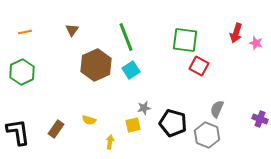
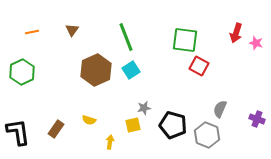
orange line: moved 7 px right
brown hexagon: moved 5 px down
gray semicircle: moved 3 px right
purple cross: moved 3 px left
black pentagon: moved 2 px down
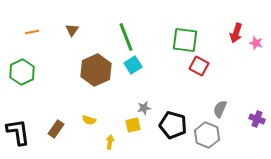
cyan square: moved 2 px right, 5 px up
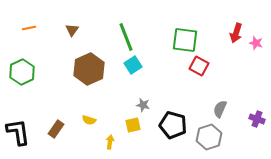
orange line: moved 3 px left, 4 px up
brown hexagon: moved 7 px left, 1 px up
gray star: moved 1 px left, 3 px up; rotated 24 degrees clockwise
gray hexagon: moved 2 px right, 2 px down; rotated 20 degrees clockwise
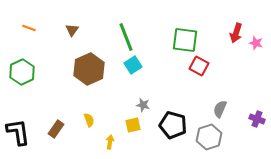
orange line: rotated 32 degrees clockwise
yellow semicircle: rotated 128 degrees counterclockwise
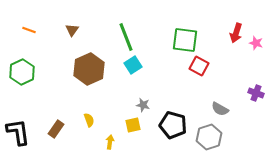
orange line: moved 2 px down
gray semicircle: rotated 84 degrees counterclockwise
purple cross: moved 1 px left, 26 px up
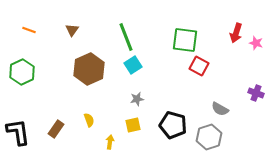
gray star: moved 6 px left, 6 px up; rotated 24 degrees counterclockwise
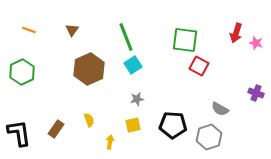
black pentagon: rotated 12 degrees counterclockwise
black L-shape: moved 1 px right, 1 px down
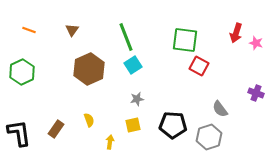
gray semicircle: rotated 24 degrees clockwise
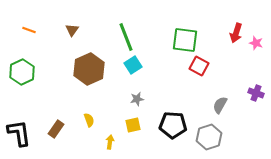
gray semicircle: moved 4 px up; rotated 66 degrees clockwise
